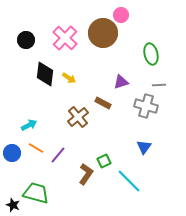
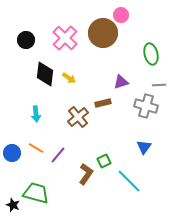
brown rectangle: rotated 42 degrees counterclockwise
cyan arrow: moved 7 px right, 11 px up; rotated 112 degrees clockwise
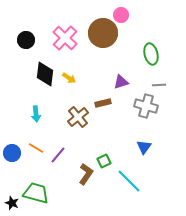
black star: moved 1 px left, 2 px up
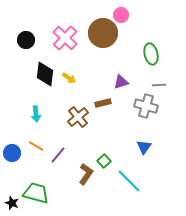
orange line: moved 2 px up
green square: rotated 16 degrees counterclockwise
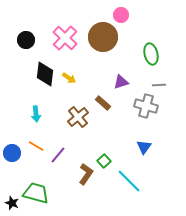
brown circle: moved 4 px down
brown rectangle: rotated 56 degrees clockwise
